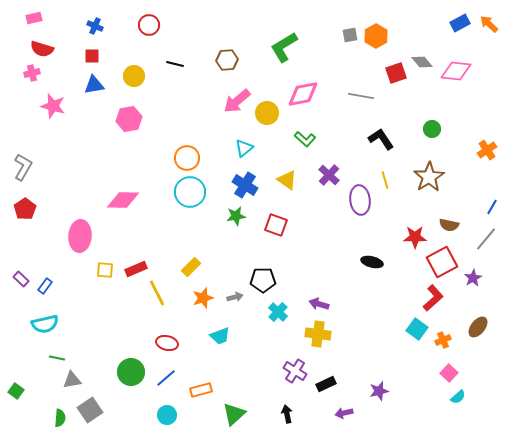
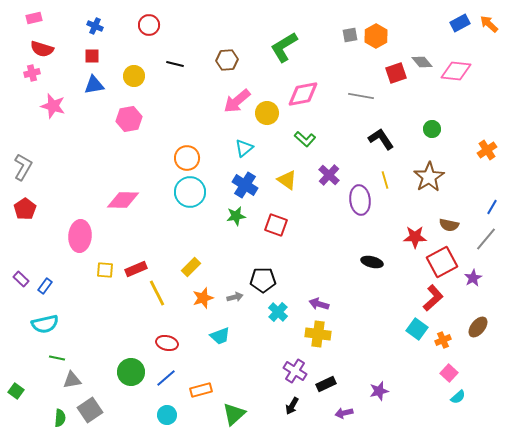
black arrow at (287, 414): moved 5 px right, 8 px up; rotated 138 degrees counterclockwise
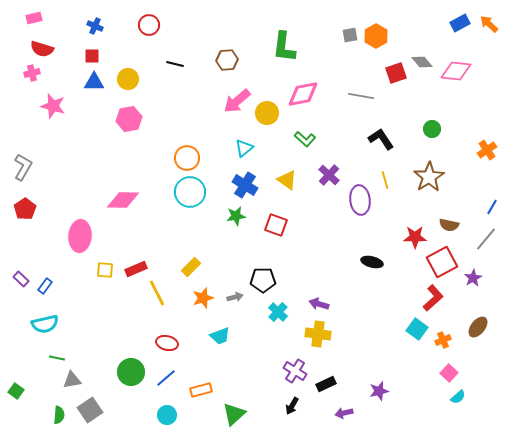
green L-shape at (284, 47): rotated 52 degrees counterclockwise
yellow circle at (134, 76): moved 6 px left, 3 px down
blue triangle at (94, 85): moved 3 px up; rotated 10 degrees clockwise
green semicircle at (60, 418): moved 1 px left, 3 px up
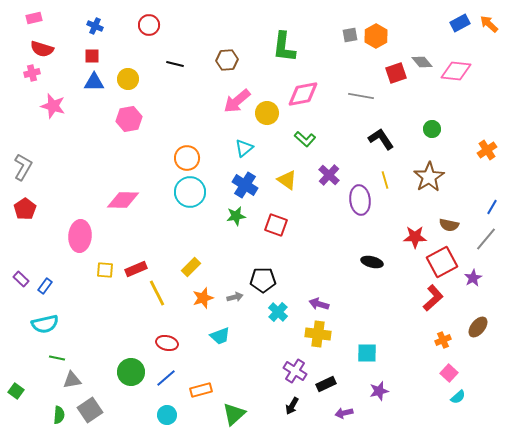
cyan square at (417, 329): moved 50 px left, 24 px down; rotated 35 degrees counterclockwise
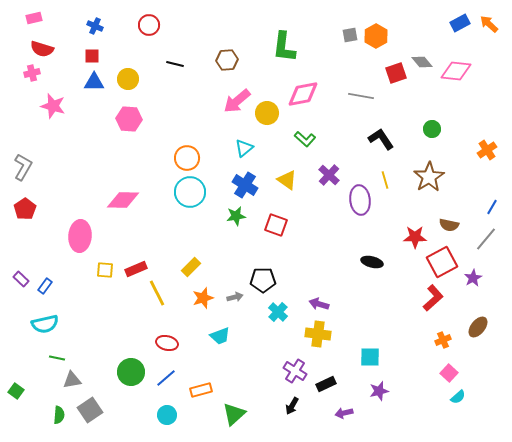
pink hexagon at (129, 119): rotated 15 degrees clockwise
cyan square at (367, 353): moved 3 px right, 4 px down
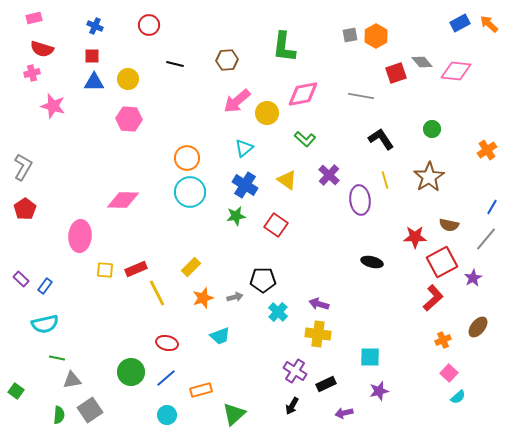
red square at (276, 225): rotated 15 degrees clockwise
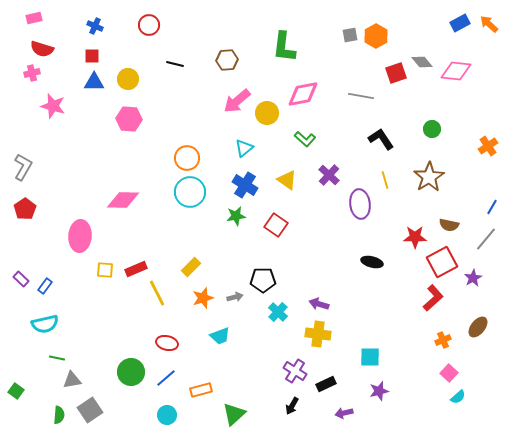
orange cross at (487, 150): moved 1 px right, 4 px up
purple ellipse at (360, 200): moved 4 px down
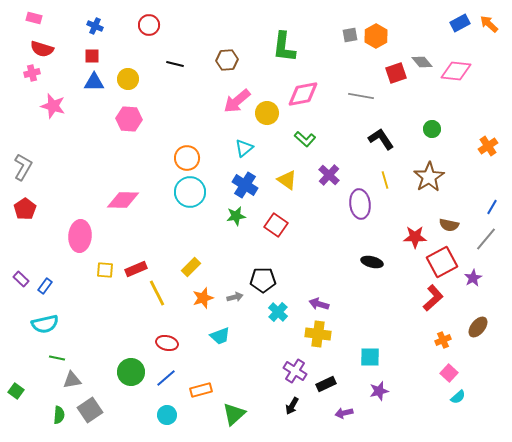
pink rectangle at (34, 18): rotated 28 degrees clockwise
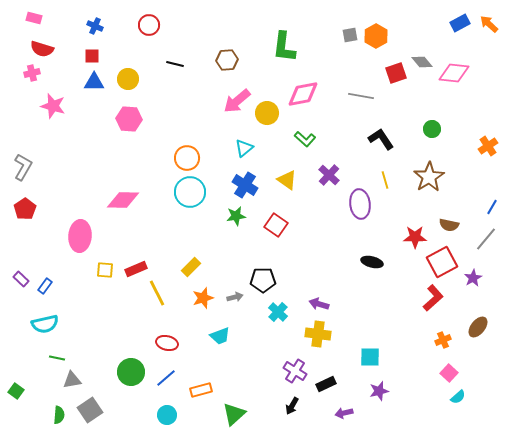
pink diamond at (456, 71): moved 2 px left, 2 px down
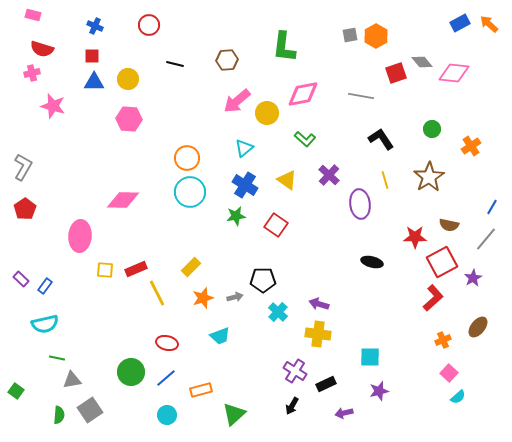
pink rectangle at (34, 18): moved 1 px left, 3 px up
orange cross at (488, 146): moved 17 px left
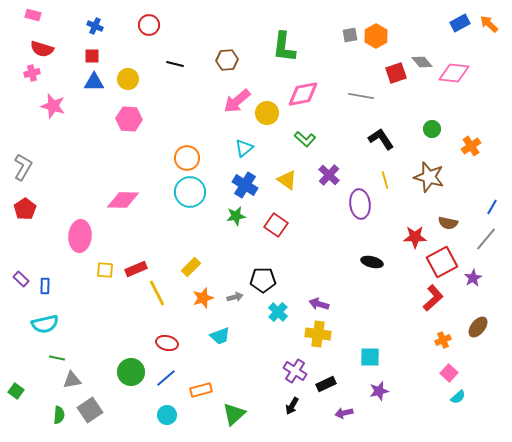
brown star at (429, 177): rotated 24 degrees counterclockwise
brown semicircle at (449, 225): moved 1 px left, 2 px up
blue rectangle at (45, 286): rotated 35 degrees counterclockwise
